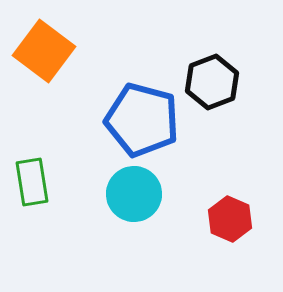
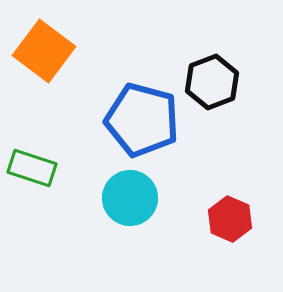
green rectangle: moved 14 px up; rotated 63 degrees counterclockwise
cyan circle: moved 4 px left, 4 px down
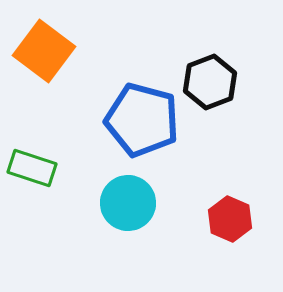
black hexagon: moved 2 px left
cyan circle: moved 2 px left, 5 px down
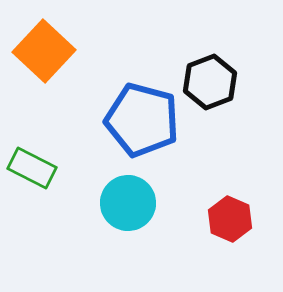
orange square: rotated 6 degrees clockwise
green rectangle: rotated 9 degrees clockwise
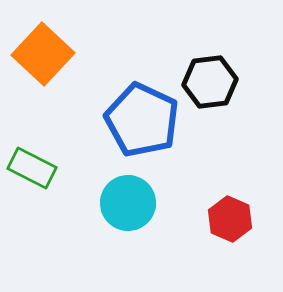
orange square: moved 1 px left, 3 px down
black hexagon: rotated 14 degrees clockwise
blue pentagon: rotated 10 degrees clockwise
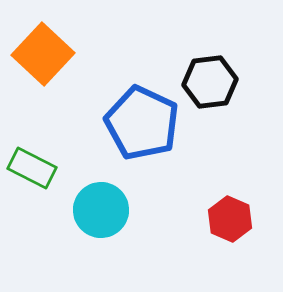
blue pentagon: moved 3 px down
cyan circle: moved 27 px left, 7 px down
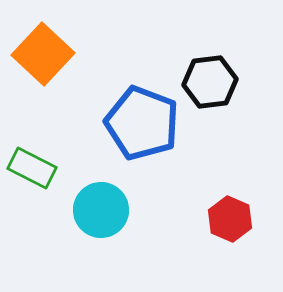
blue pentagon: rotated 4 degrees counterclockwise
